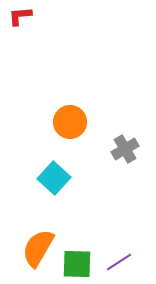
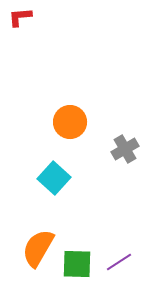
red L-shape: moved 1 px down
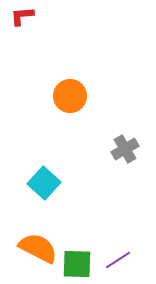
red L-shape: moved 2 px right, 1 px up
orange circle: moved 26 px up
cyan square: moved 10 px left, 5 px down
orange semicircle: rotated 87 degrees clockwise
purple line: moved 1 px left, 2 px up
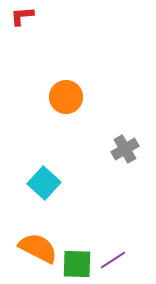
orange circle: moved 4 px left, 1 px down
purple line: moved 5 px left
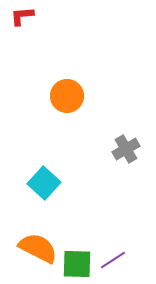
orange circle: moved 1 px right, 1 px up
gray cross: moved 1 px right
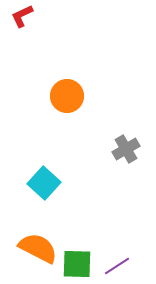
red L-shape: rotated 20 degrees counterclockwise
purple line: moved 4 px right, 6 px down
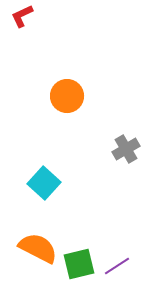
green square: moved 2 px right; rotated 16 degrees counterclockwise
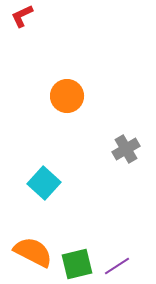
orange semicircle: moved 5 px left, 4 px down
green square: moved 2 px left
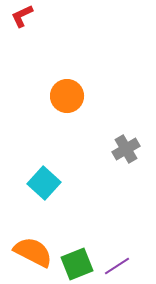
green square: rotated 8 degrees counterclockwise
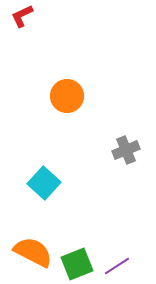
gray cross: moved 1 px down; rotated 8 degrees clockwise
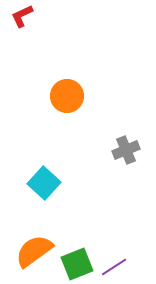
orange semicircle: moved 1 px right, 1 px up; rotated 63 degrees counterclockwise
purple line: moved 3 px left, 1 px down
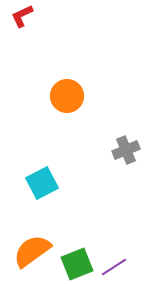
cyan square: moved 2 px left; rotated 20 degrees clockwise
orange semicircle: moved 2 px left
